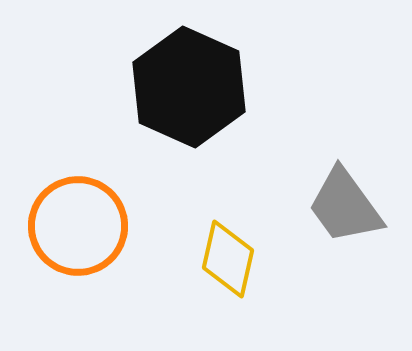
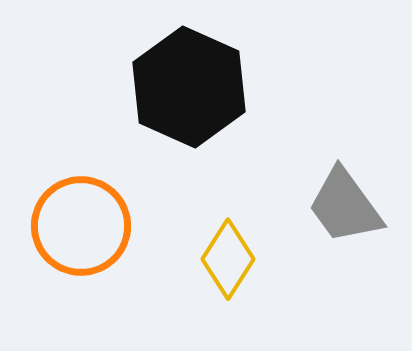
orange circle: moved 3 px right
yellow diamond: rotated 20 degrees clockwise
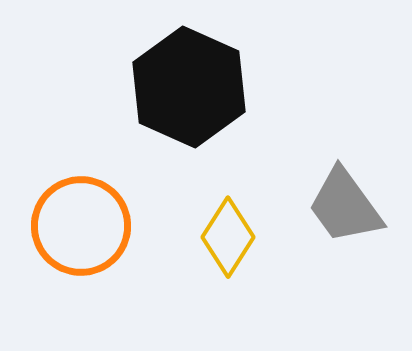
yellow diamond: moved 22 px up
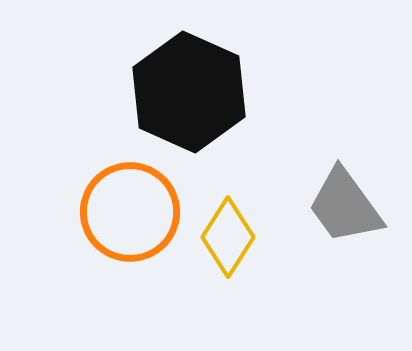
black hexagon: moved 5 px down
orange circle: moved 49 px right, 14 px up
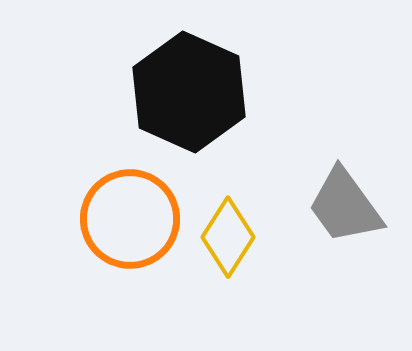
orange circle: moved 7 px down
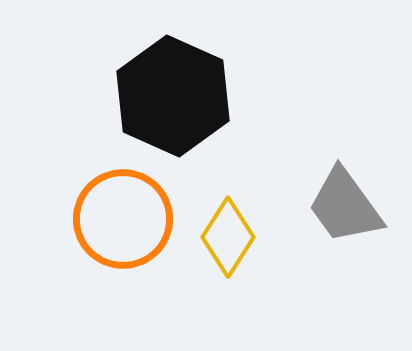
black hexagon: moved 16 px left, 4 px down
orange circle: moved 7 px left
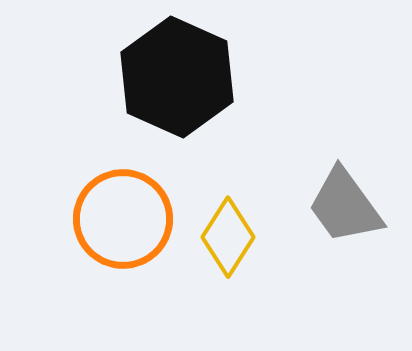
black hexagon: moved 4 px right, 19 px up
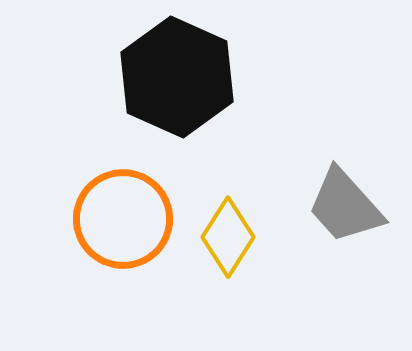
gray trapezoid: rotated 6 degrees counterclockwise
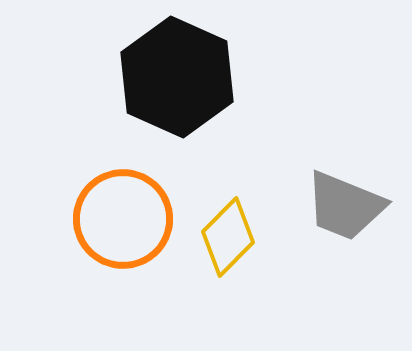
gray trapezoid: rotated 26 degrees counterclockwise
yellow diamond: rotated 12 degrees clockwise
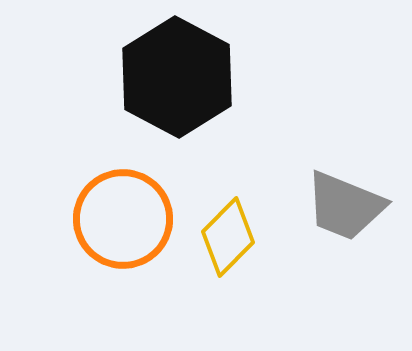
black hexagon: rotated 4 degrees clockwise
